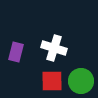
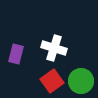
purple rectangle: moved 2 px down
red square: rotated 35 degrees counterclockwise
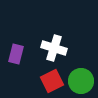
red square: rotated 10 degrees clockwise
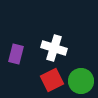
red square: moved 1 px up
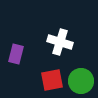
white cross: moved 6 px right, 6 px up
red square: rotated 15 degrees clockwise
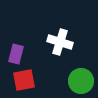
red square: moved 28 px left
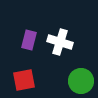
purple rectangle: moved 13 px right, 14 px up
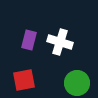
green circle: moved 4 px left, 2 px down
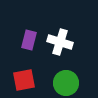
green circle: moved 11 px left
